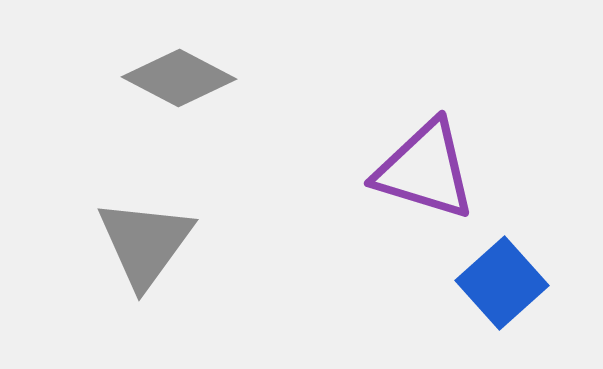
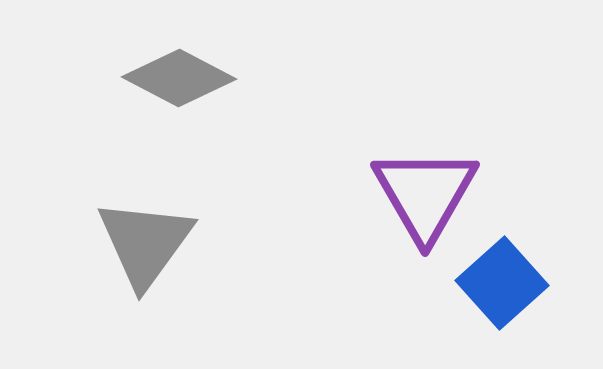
purple triangle: moved 24 px down; rotated 43 degrees clockwise
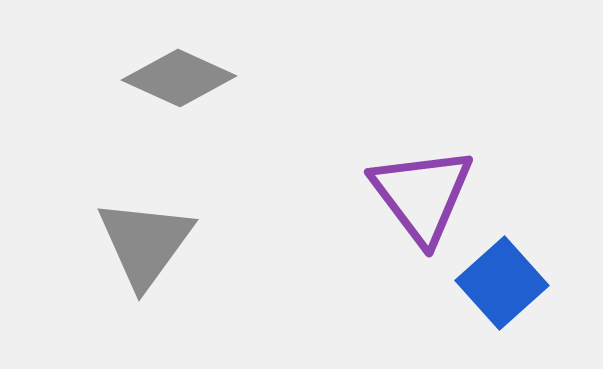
gray diamond: rotated 3 degrees counterclockwise
purple triangle: moved 3 px left, 1 px down; rotated 7 degrees counterclockwise
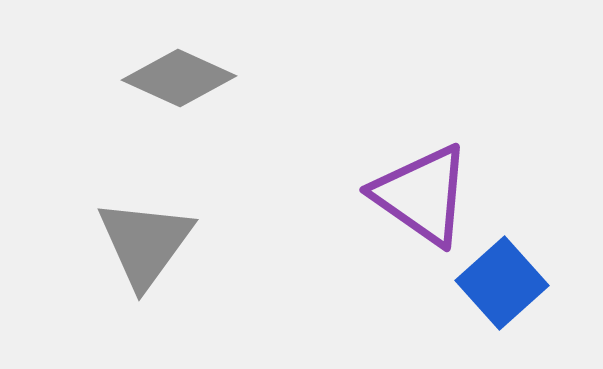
purple triangle: rotated 18 degrees counterclockwise
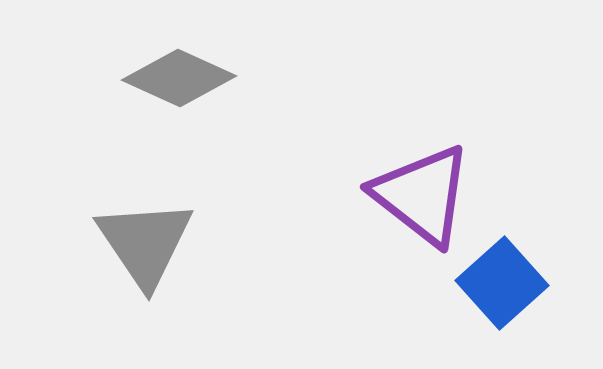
purple triangle: rotated 3 degrees clockwise
gray triangle: rotated 10 degrees counterclockwise
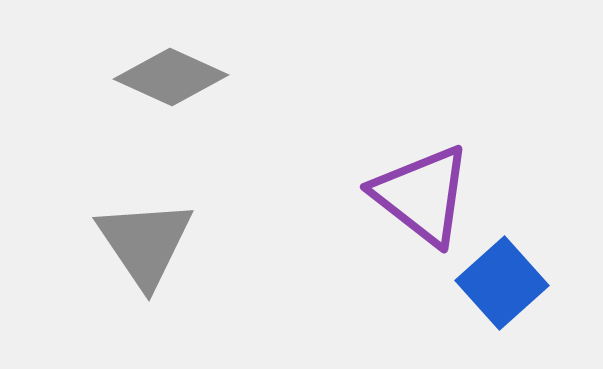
gray diamond: moved 8 px left, 1 px up
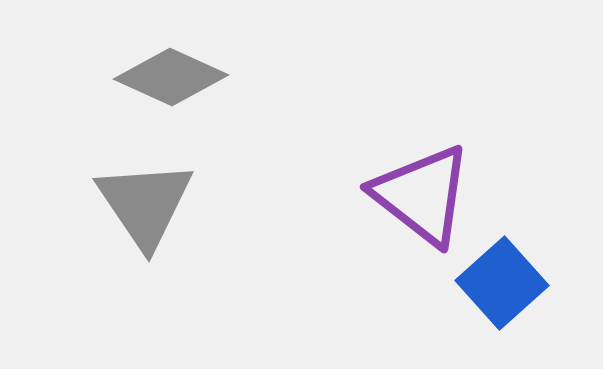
gray triangle: moved 39 px up
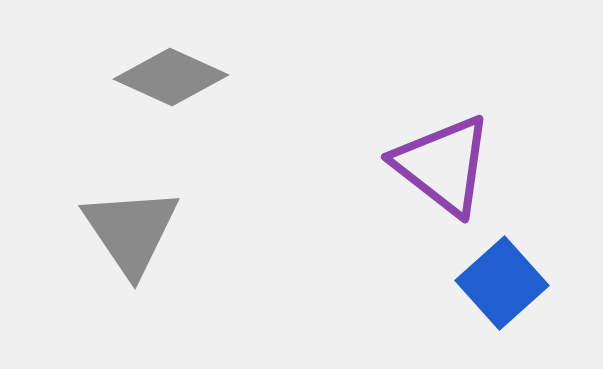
purple triangle: moved 21 px right, 30 px up
gray triangle: moved 14 px left, 27 px down
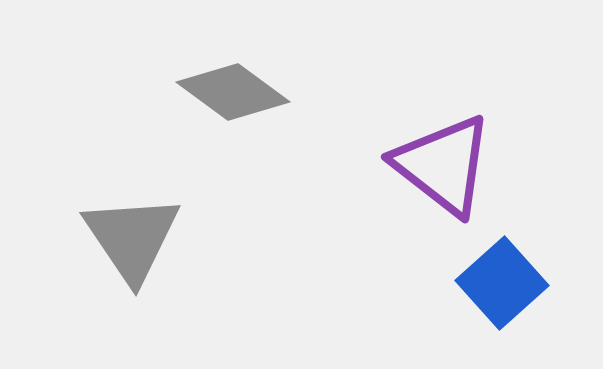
gray diamond: moved 62 px right, 15 px down; rotated 12 degrees clockwise
gray triangle: moved 1 px right, 7 px down
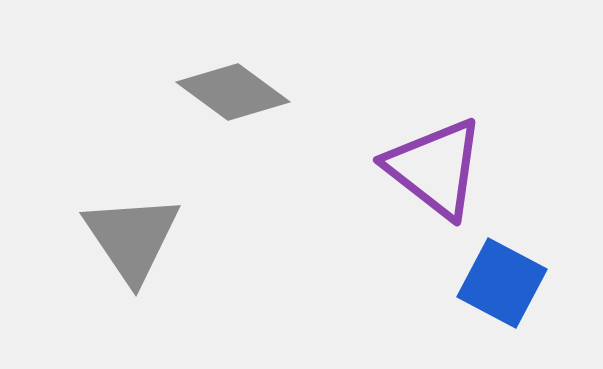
purple triangle: moved 8 px left, 3 px down
blue square: rotated 20 degrees counterclockwise
